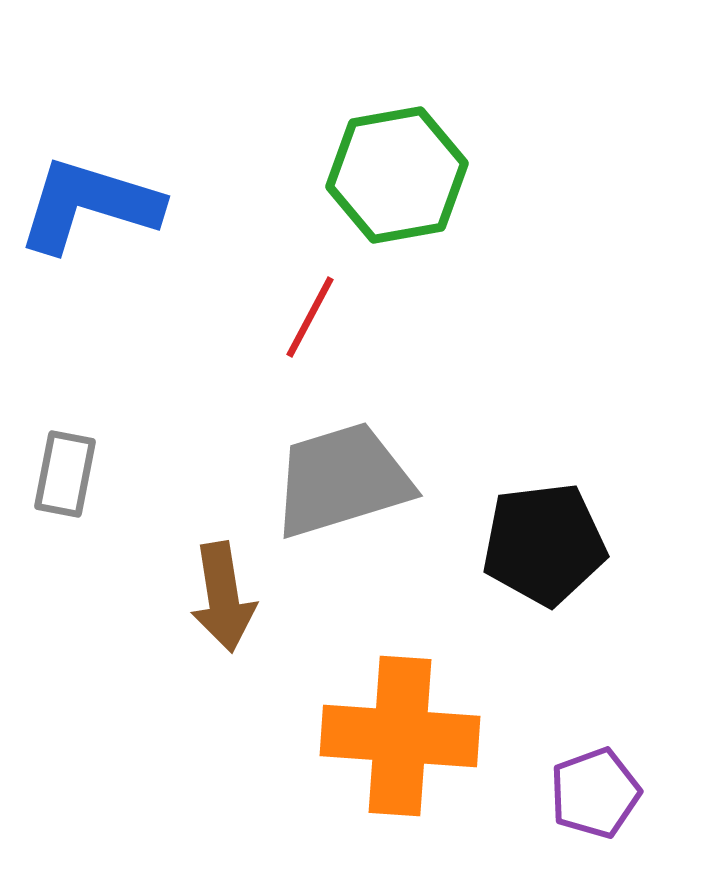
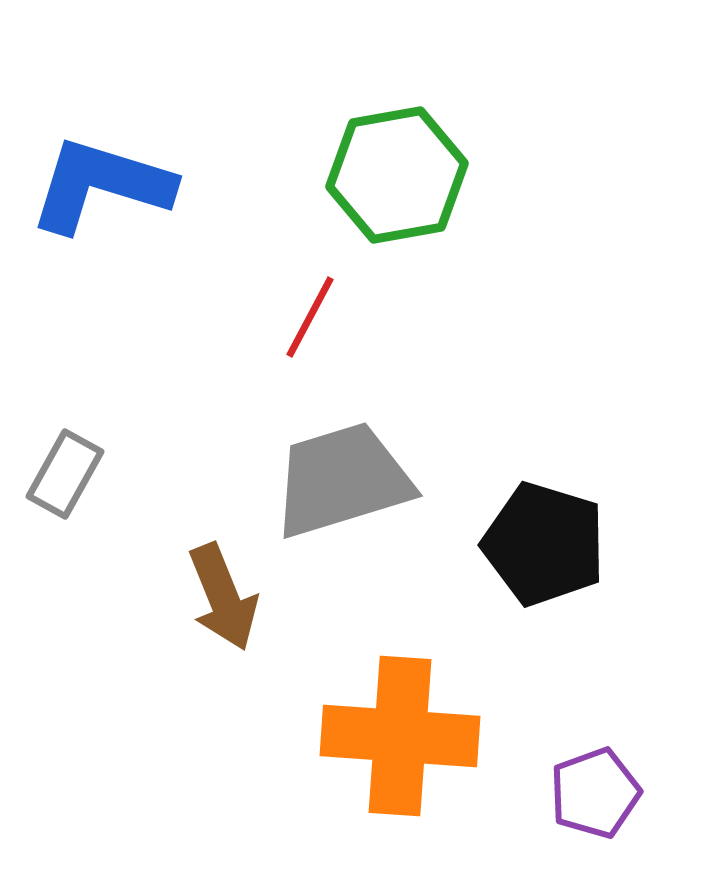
blue L-shape: moved 12 px right, 20 px up
gray rectangle: rotated 18 degrees clockwise
black pentagon: rotated 24 degrees clockwise
brown arrow: rotated 13 degrees counterclockwise
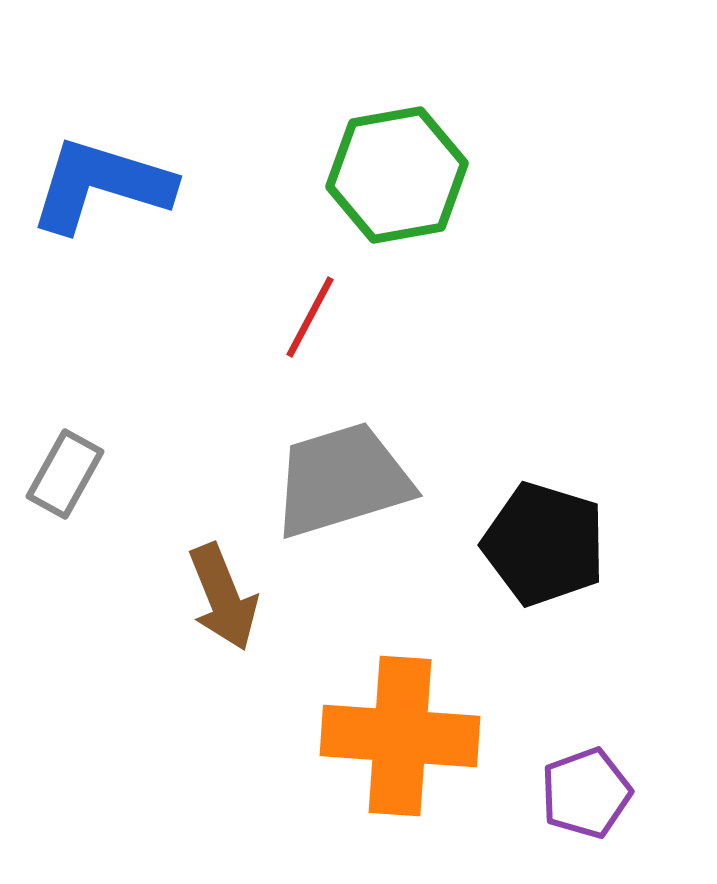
purple pentagon: moved 9 px left
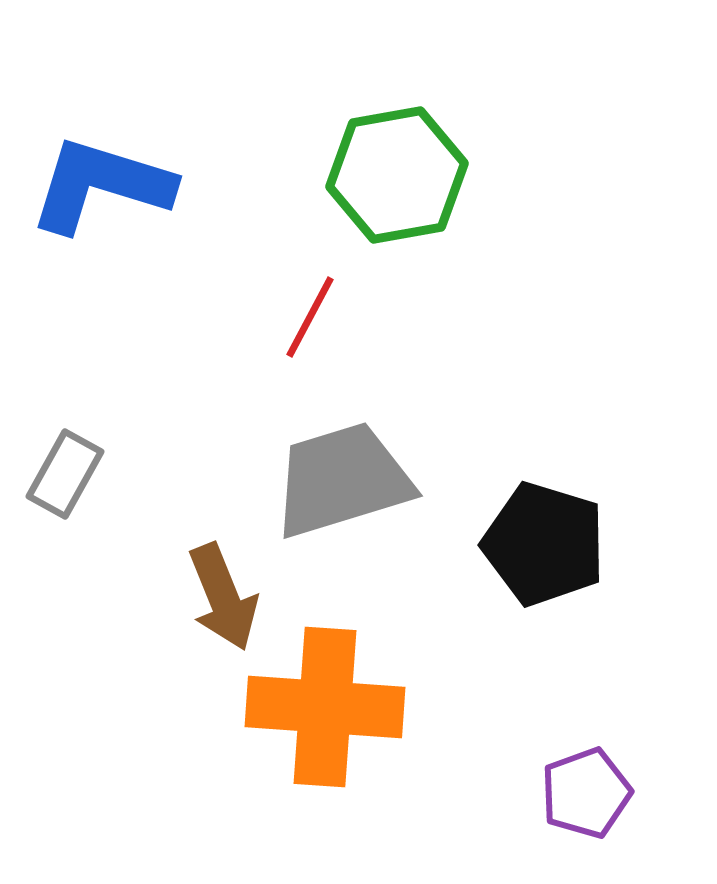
orange cross: moved 75 px left, 29 px up
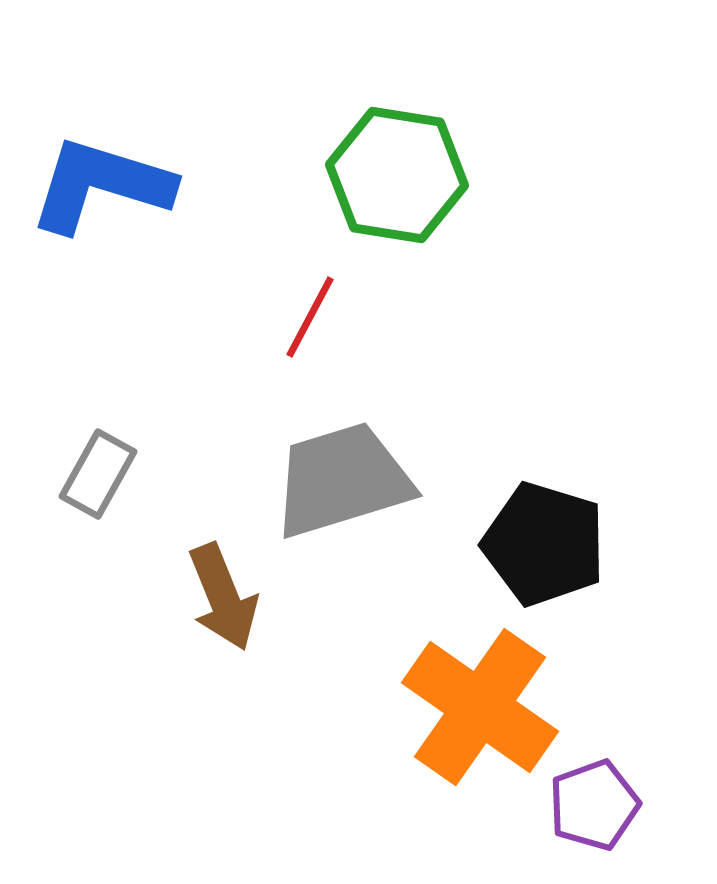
green hexagon: rotated 19 degrees clockwise
gray rectangle: moved 33 px right
orange cross: moved 155 px right; rotated 31 degrees clockwise
purple pentagon: moved 8 px right, 12 px down
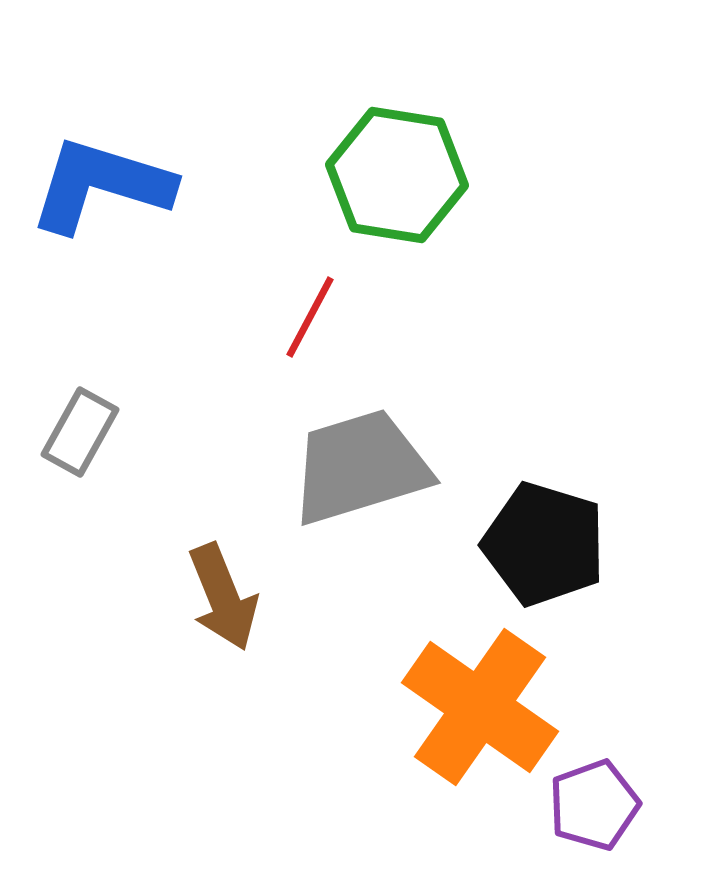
gray rectangle: moved 18 px left, 42 px up
gray trapezoid: moved 18 px right, 13 px up
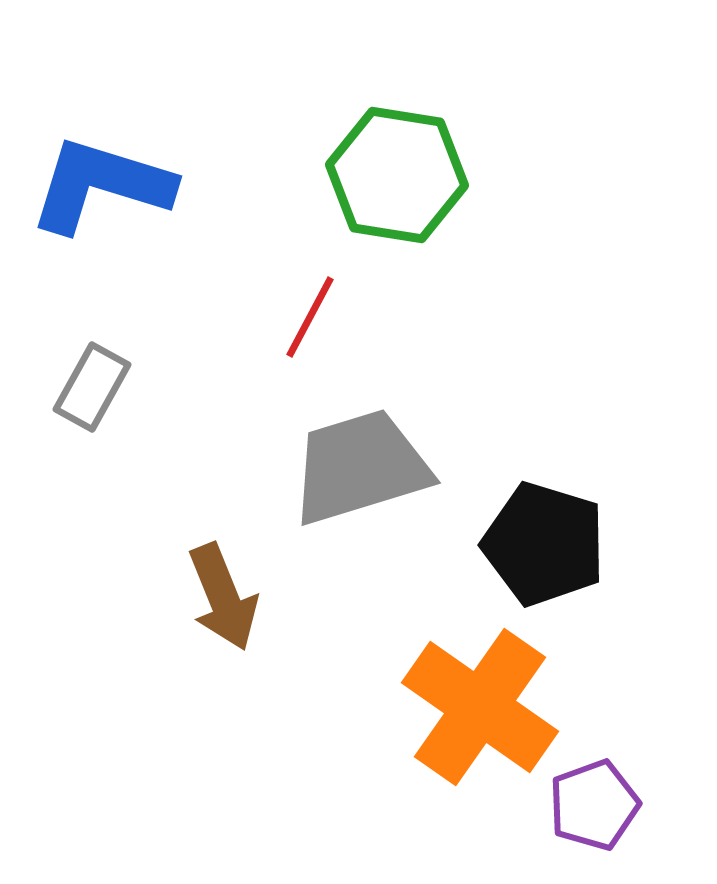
gray rectangle: moved 12 px right, 45 px up
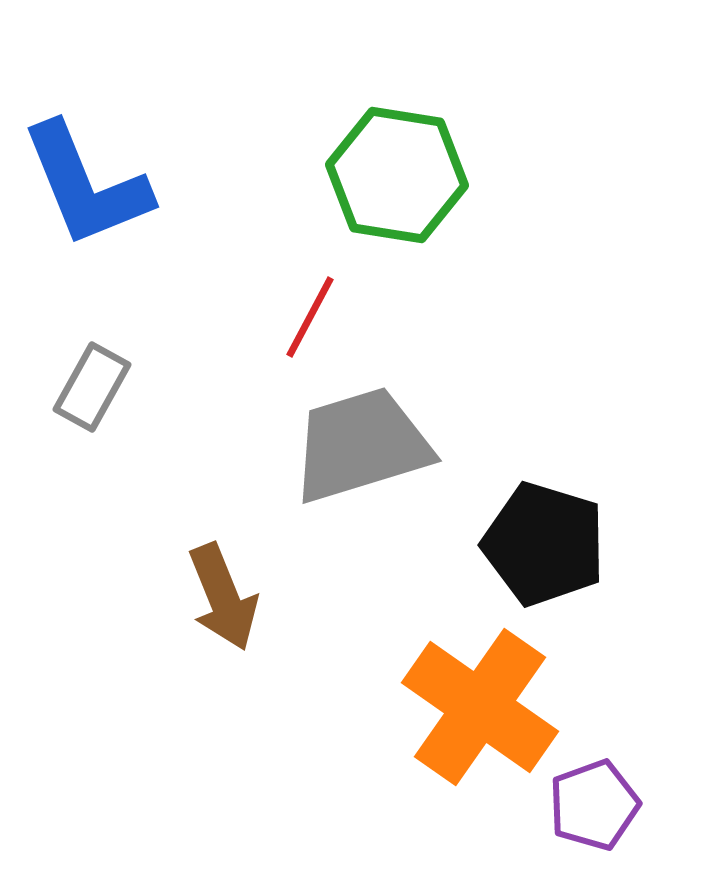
blue L-shape: moved 15 px left; rotated 129 degrees counterclockwise
gray trapezoid: moved 1 px right, 22 px up
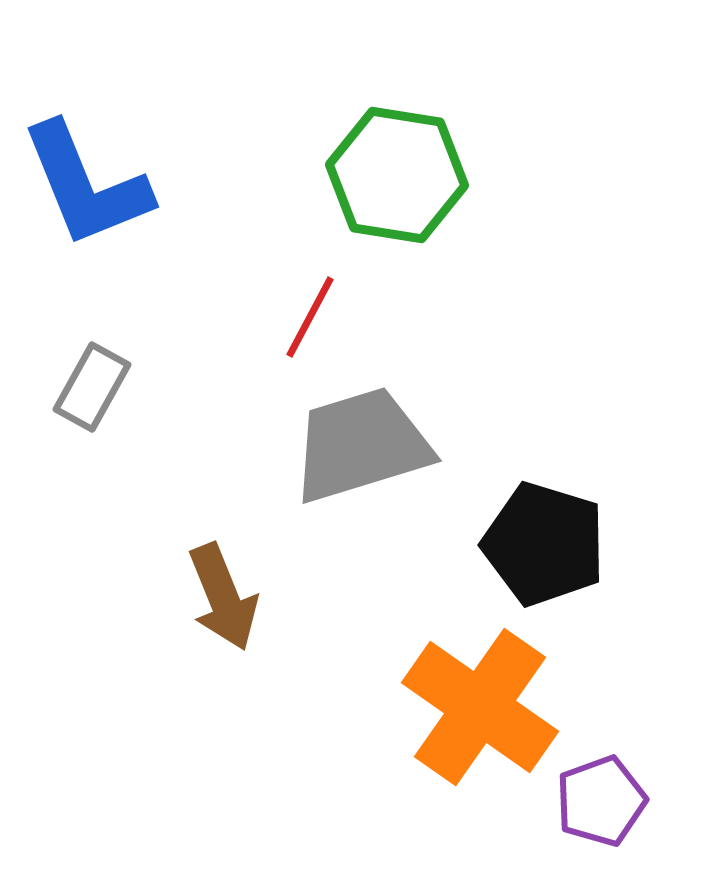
purple pentagon: moved 7 px right, 4 px up
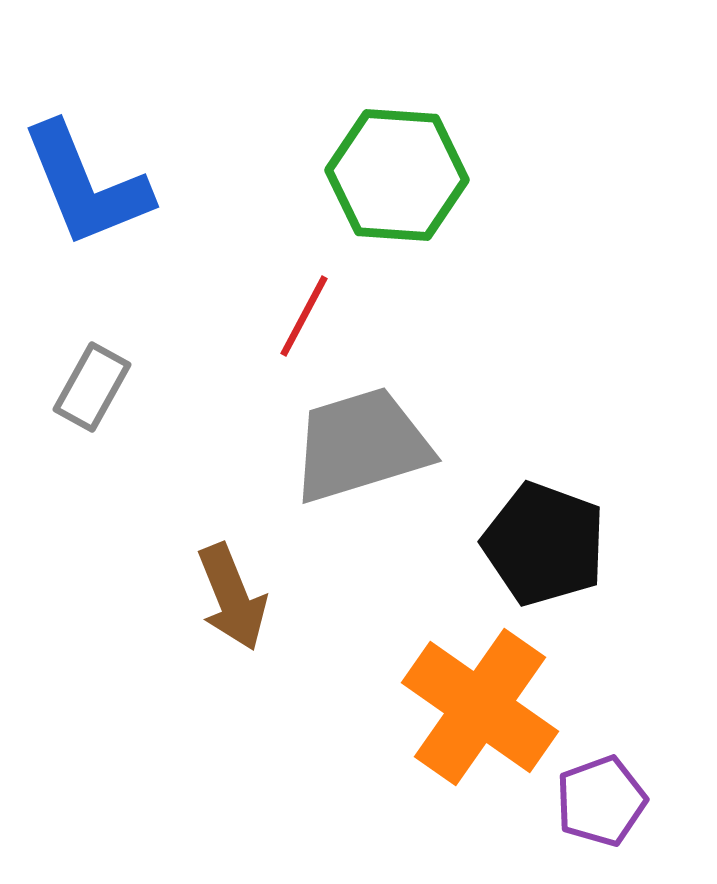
green hexagon: rotated 5 degrees counterclockwise
red line: moved 6 px left, 1 px up
black pentagon: rotated 3 degrees clockwise
brown arrow: moved 9 px right
